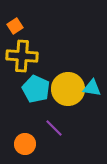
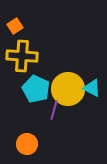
cyan triangle: rotated 18 degrees clockwise
purple line: moved 18 px up; rotated 60 degrees clockwise
orange circle: moved 2 px right
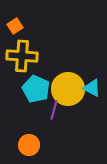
orange circle: moved 2 px right, 1 px down
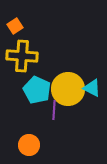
cyan pentagon: moved 1 px right, 1 px down
purple line: rotated 12 degrees counterclockwise
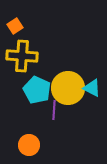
yellow circle: moved 1 px up
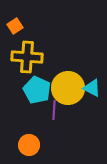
yellow cross: moved 5 px right, 1 px down
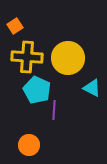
yellow circle: moved 30 px up
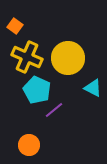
orange square: rotated 21 degrees counterclockwise
yellow cross: rotated 20 degrees clockwise
cyan triangle: moved 1 px right
purple line: rotated 48 degrees clockwise
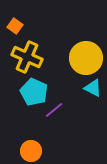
yellow circle: moved 18 px right
cyan pentagon: moved 3 px left, 2 px down
orange circle: moved 2 px right, 6 px down
